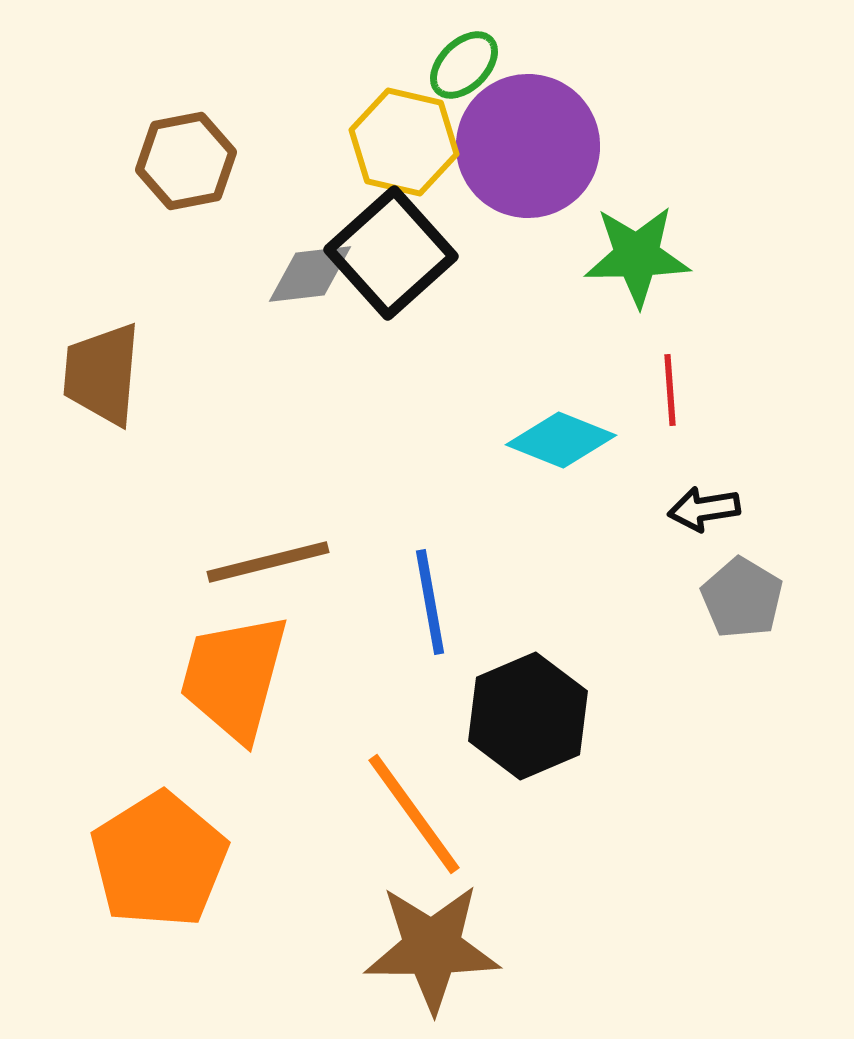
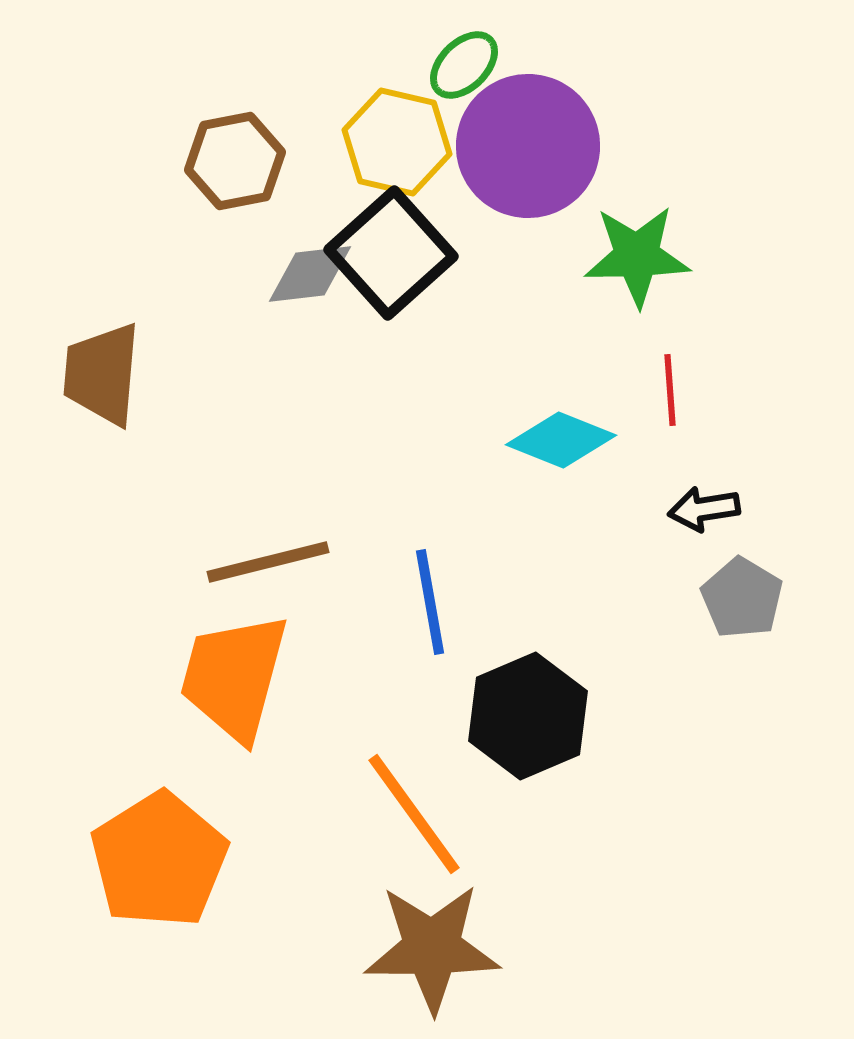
yellow hexagon: moved 7 px left
brown hexagon: moved 49 px right
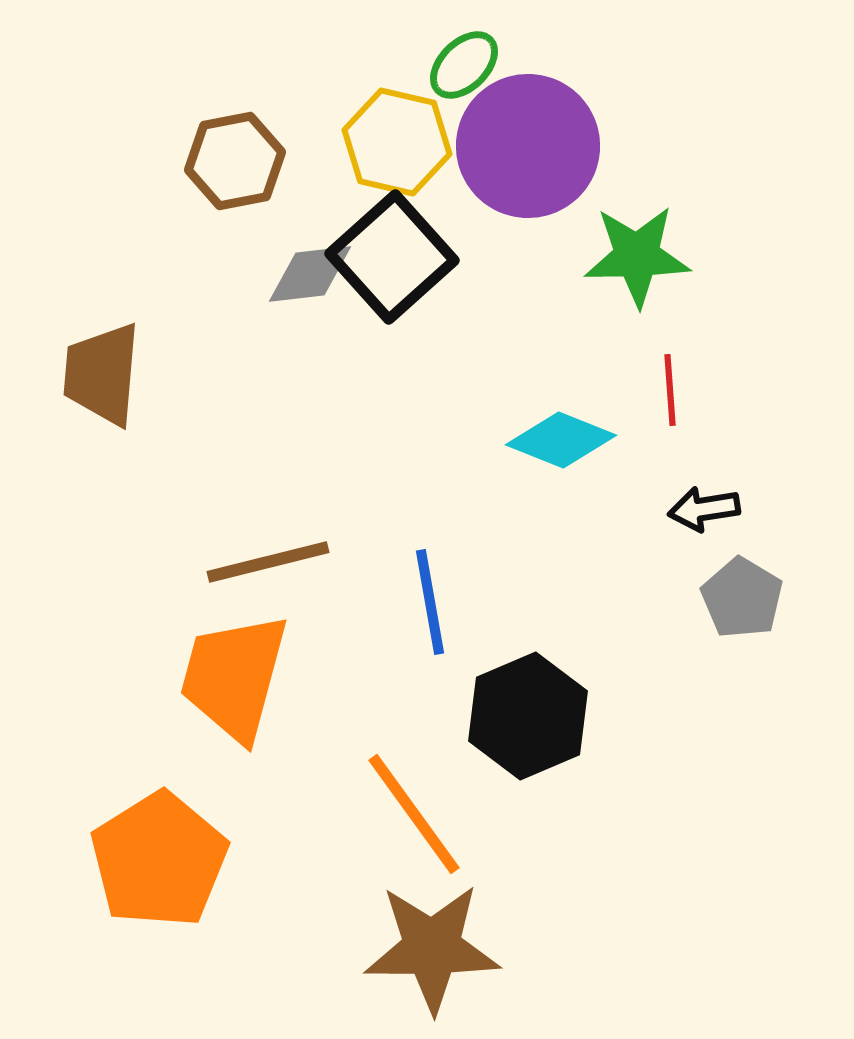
black square: moved 1 px right, 4 px down
